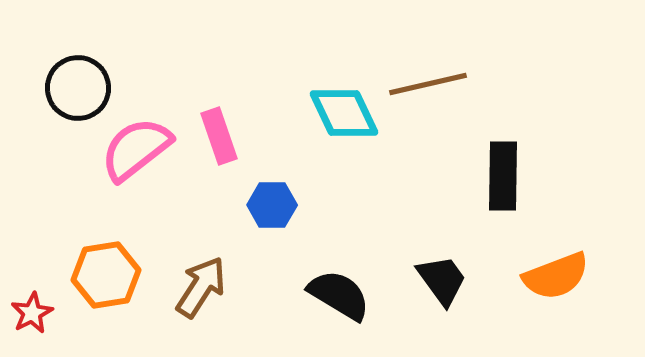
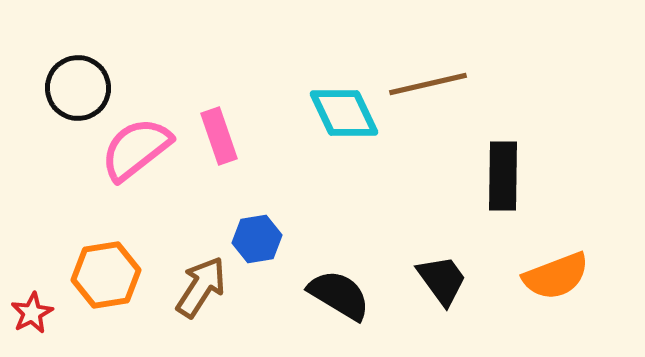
blue hexagon: moved 15 px left, 34 px down; rotated 9 degrees counterclockwise
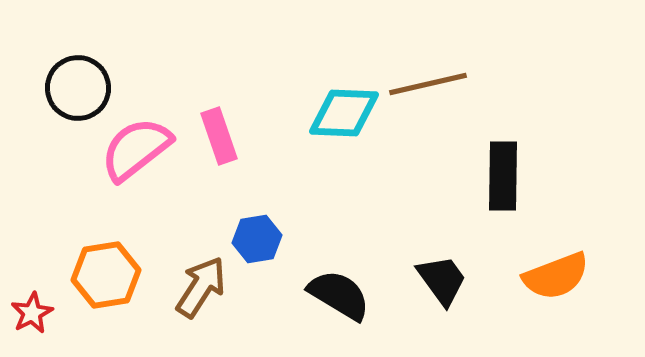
cyan diamond: rotated 62 degrees counterclockwise
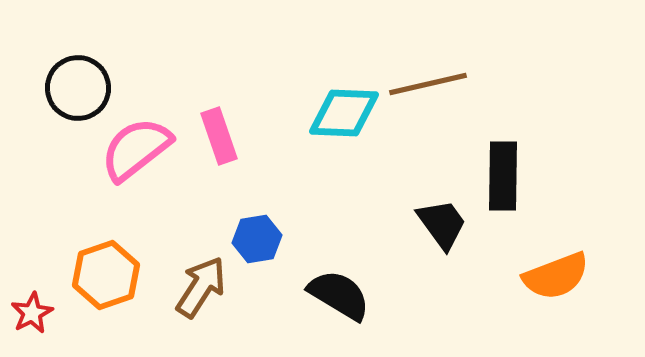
orange hexagon: rotated 10 degrees counterclockwise
black trapezoid: moved 56 px up
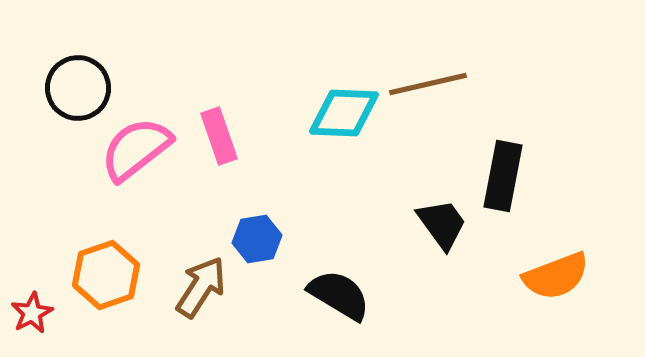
black rectangle: rotated 10 degrees clockwise
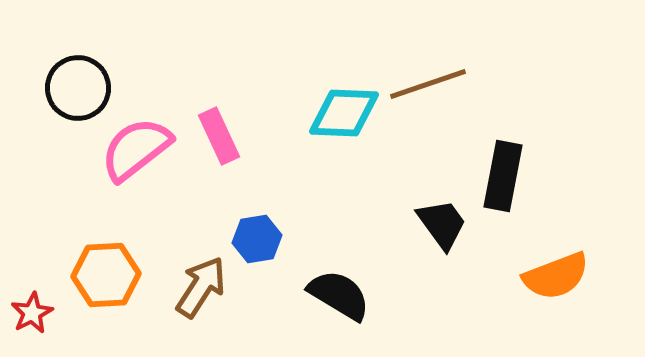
brown line: rotated 6 degrees counterclockwise
pink rectangle: rotated 6 degrees counterclockwise
orange hexagon: rotated 16 degrees clockwise
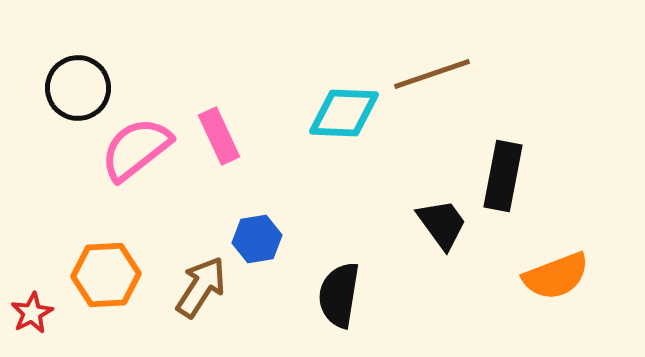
brown line: moved 4 px right, 10 px up
black semicircle: rotated 112 degrees counterclockwise
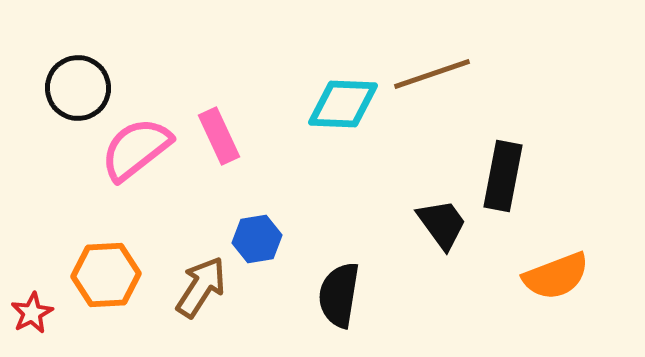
cyan diamond: moved 1 px left, 9 px up
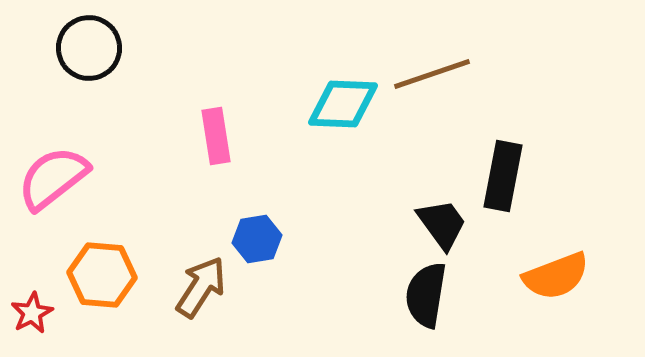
black circle: moved 11 px right, 40 px up
pink rectangle: moved 3 px left; rotated 16 degrees clockwise
pink semicircle: moved 83 px left, 29 px down
orange hexagon: moved 4 px left; rotated 8 degrees clockwise
black semicircle: moved 87 px right
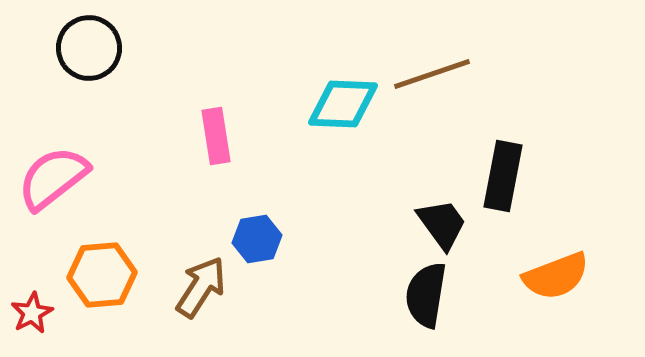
orange hexagon: rotated 10 degrees counterclockwise
